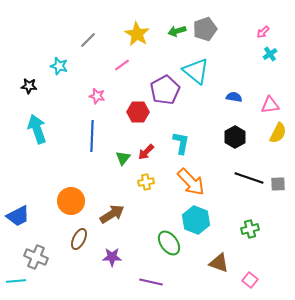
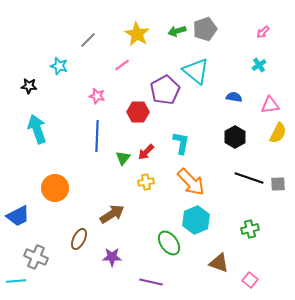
cyan cross: moved 11 px left, 11 px down
blue line: moved 5 px right
orange circle: moved 16 px left, 13 px up
cyan hexagon: rotated 16 degrees clockwise
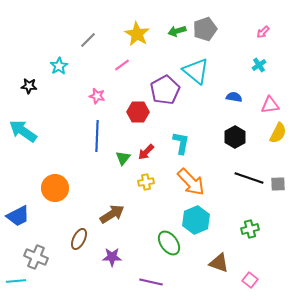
cyan star: rotated 24 degrees clockwise
cyan arrow: moved 14 px left, 2 px down; rotated 36 degrees counterclockwise
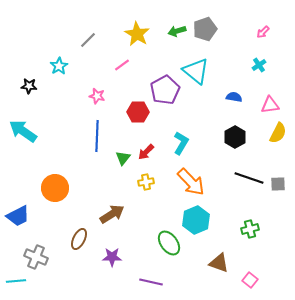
cyan L-shape: rotated 20 degrees clockwise
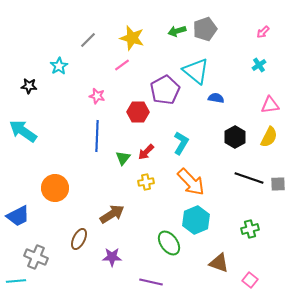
yellow star: moved 5 px left, 4 px down; rotated 15 degrees counterclockwise
blue semicircle: moved 18 px left, 1 px down
yellow semicircle: moved 9 px left, 4 px down
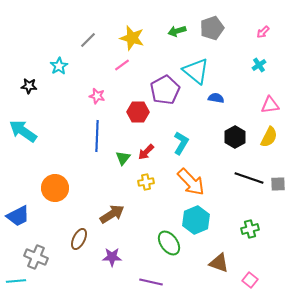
gray pentagon: moved 7 px right, 1 px up
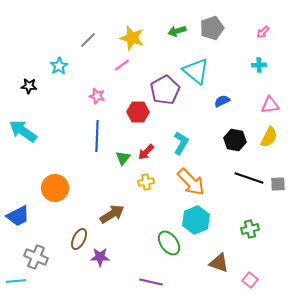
cyan cross: rotated 32 degrees clockwise
blue semicircle: moved 6 px right, 3 px down; rotated 35 degrees counterclockwise
black hexagon: moved 3 px down; rotated 20 degrees counterclockwise
purple star: moved 12 px left
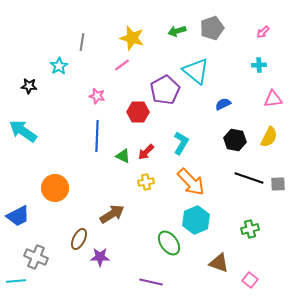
gray line: moved 6 px left, 2 px down; rotated 36 degrees counterclockwise
blue semicircle: moved 1 px right, 3 px down
pink triangle: moved 3 px right, 6 px up
green triangle: moved 2 px up; rotated 42 degrees counterclockwise
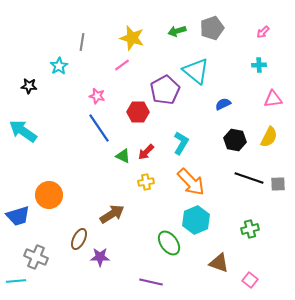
blue line: moved 2 px right, 8 px up; rotated 36 degrees counterclockwise
orange circle: moved 6 px left, 7 px down
blue trapezoid: rotated 10 degrees clockwise
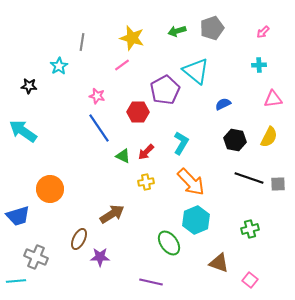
orange circle: moved 1 px right, 6 px up
